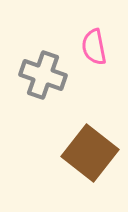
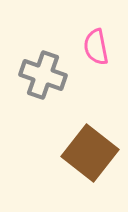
pink semicircle: moved 2 px right
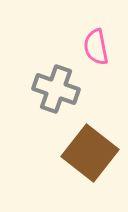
gray cross: moved 13 px right, 14 px down
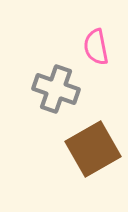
brown square: moved 3 px right, 4 px up; rotated 22 degrees clockwise
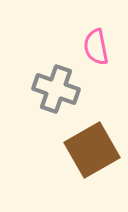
brown square: moved 1 px left, 1 px down
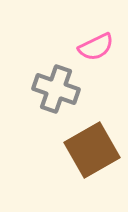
pink semicircle: rotated 105 degrees counterclockwise
